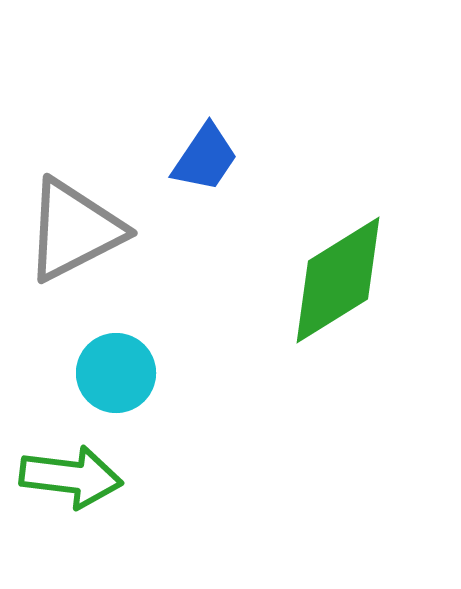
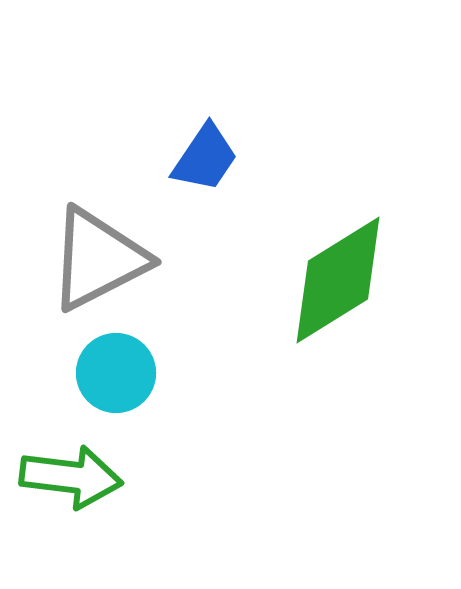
gray triangle: moved 24 px right, 29 px down
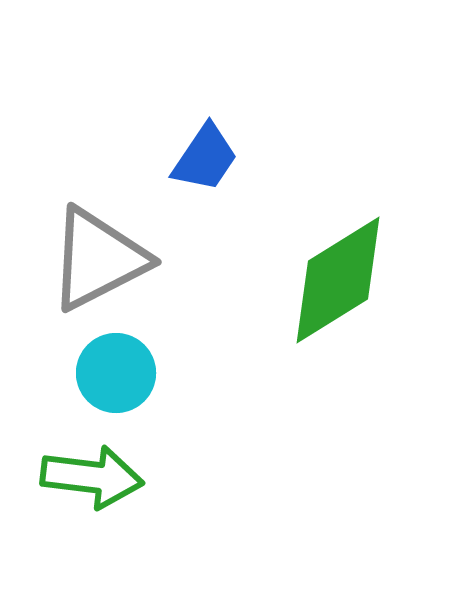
green arrow: moved 21 px right
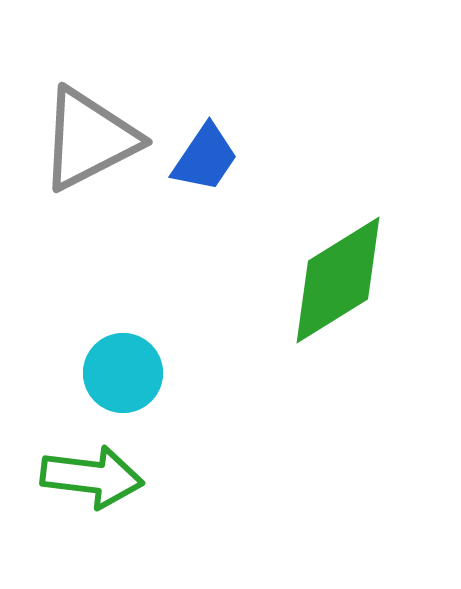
gray triangle: moved 9 px left, 120 px up
cyan circle: moved 7 px right
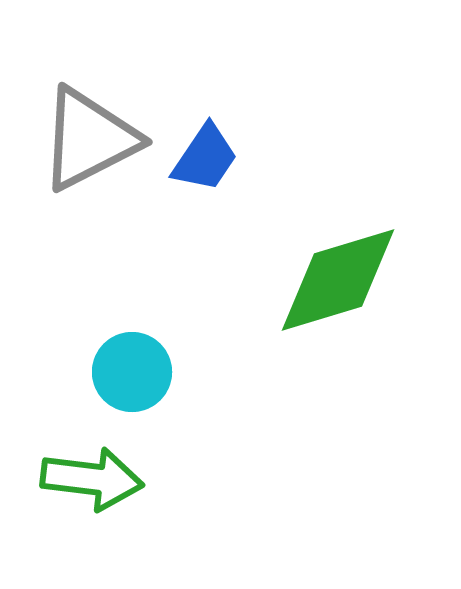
green diamond: rotated 15 degrees clockwise
cyan circle: moved 9 px right, 1 px up
green arrow: moved 2 px down
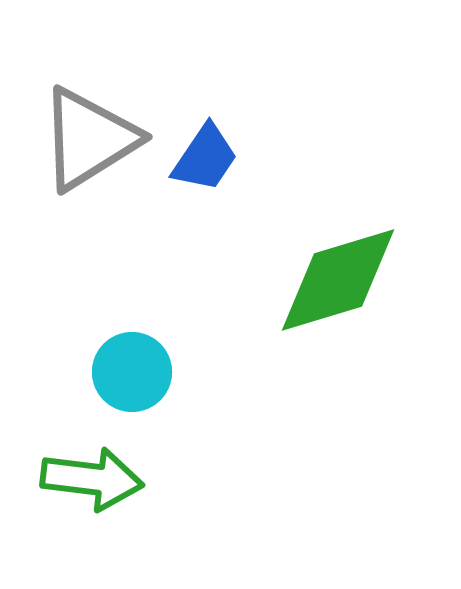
gray triangle: rotated 5 degrees counterclockwise
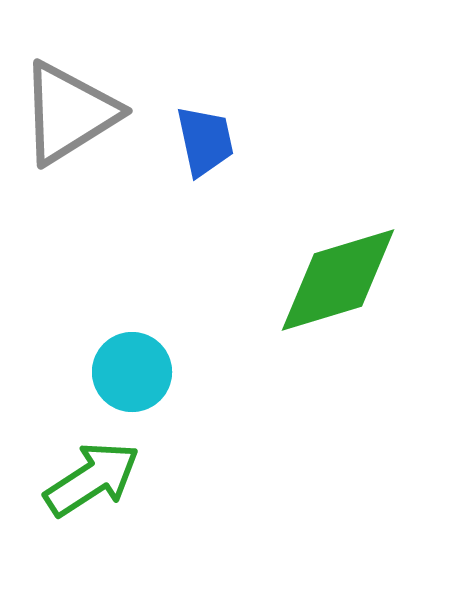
gray triangle: moved 20 px left, 26 px up
blue trapezoid: moved 17 px up; rotated 46 degrees counterclockwise
green arrow: rotated 40 degrees counterclockwise
